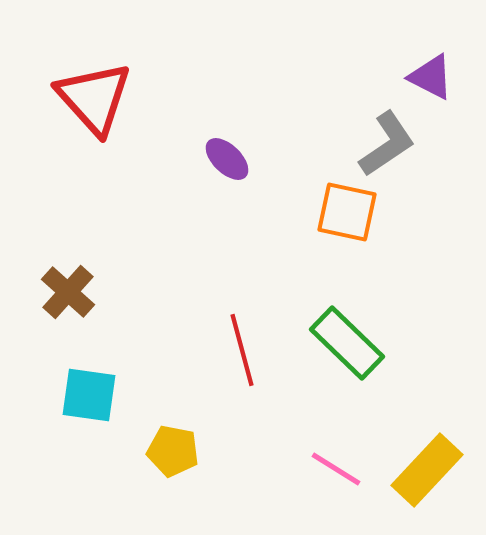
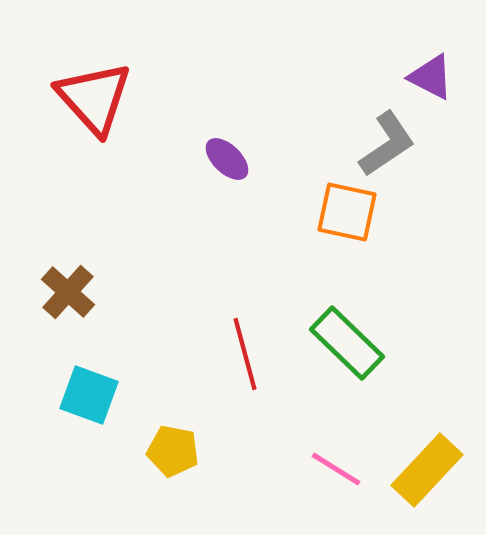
red line: moved 3 px right, 4 px down
cyan square: rotated 12 degrees clockwise
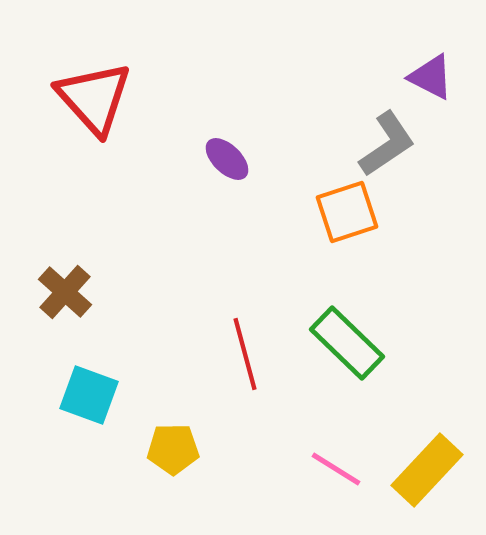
orange square: rotated 30 degrees counterclockwise
brown cross: moved 3 px left
yellow pentagon: moved 2 px up; rotated 12 degrees counterclockwise
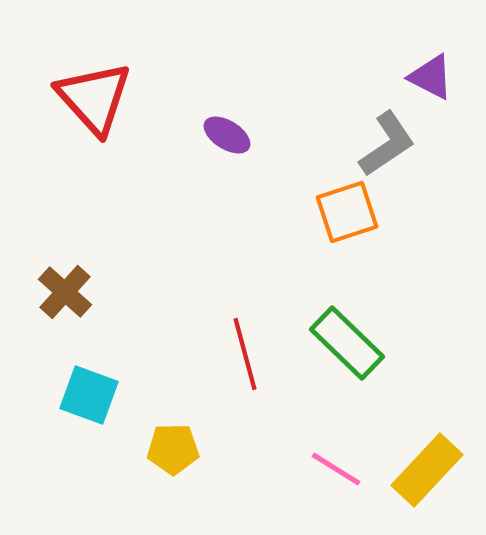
purple ellipse: moved 24 px up; rotated 12 degrees counterclockwise
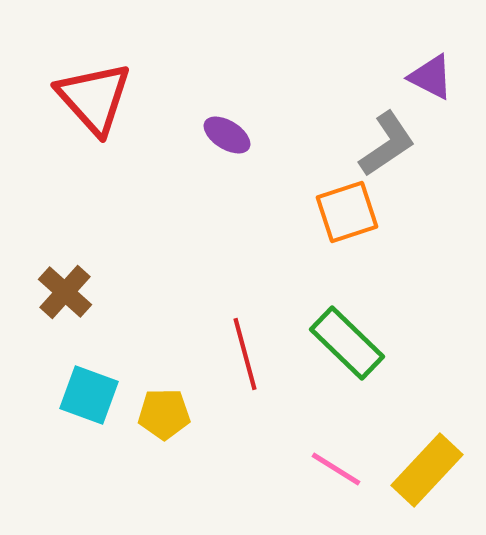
yellow pentagon: moved 9 px left, 35 px up
